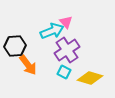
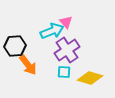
cyan square: rotated 24 degrees counterclockwise
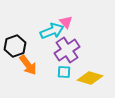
black hexagon: rotated 15 degrees counterclockwise
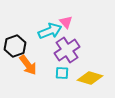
cyan arrow: moved 2 px left
cyan square: moved 2 px left, 1 px down
